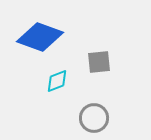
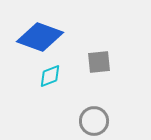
cyan diamond: moved 7 px left, 5 px up
gray circle: moved 3 px down
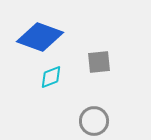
cyan diamond: moved 1 px right, 1 px down
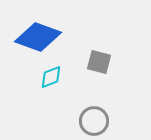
blue diamond: moved 2 px left
gray square: rotated 20 degrees clockwise
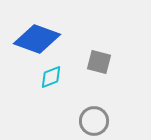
blue diamond: moved 1 px left, 2 px down
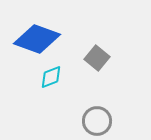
gray square: moved 2 px left, 4 px up; rotated 25 degrees clockwise
gray circle: moved 3 px right
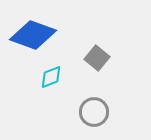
blue diamond: moved 4 px left, 4 px up
gray circle: moved 3 px left, 9 px up
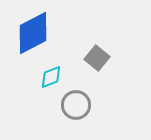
blue diamond: moved 2 px up; rotated 48 degrees counterclockwise
gray circle: moved 18 px left, 7 px up
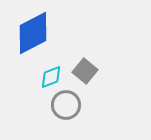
gray square: moved 12 px left, 13 px down
gray circle: moved 10 px left
